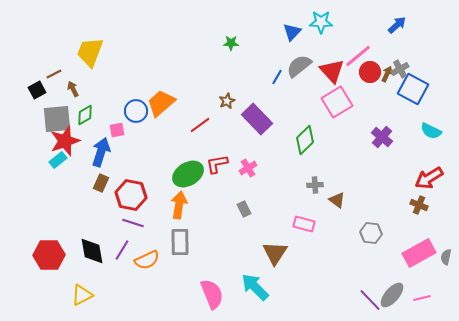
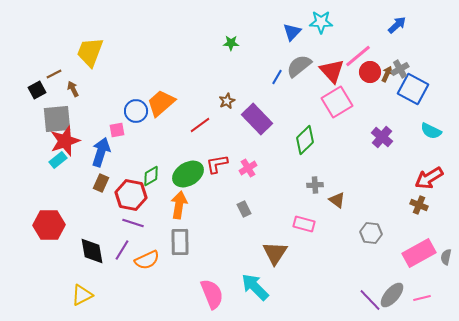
green diamond at (85, 115): moved 66 px right, 61 px down
red hexagon at (49, 255): moved 30 px up
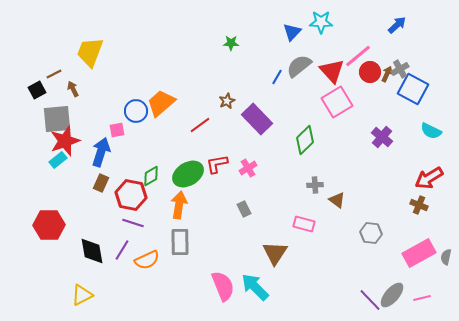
pink semicircle at (212, 294): moved 11 px right, 8 px up
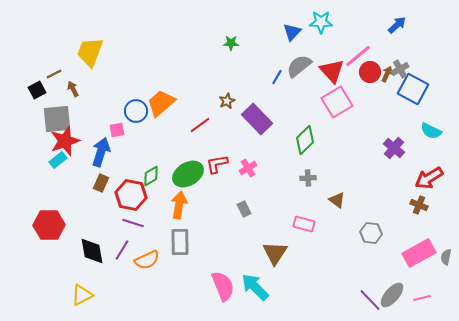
purple cross at (382, 137): moved 12 px right, 11 px down
gray cross at (315, 185): moved 7 px left, 7 px up
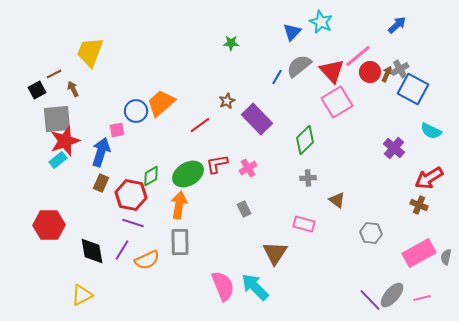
cyan star at (321, 22): rotated 25 degrees clockwise
